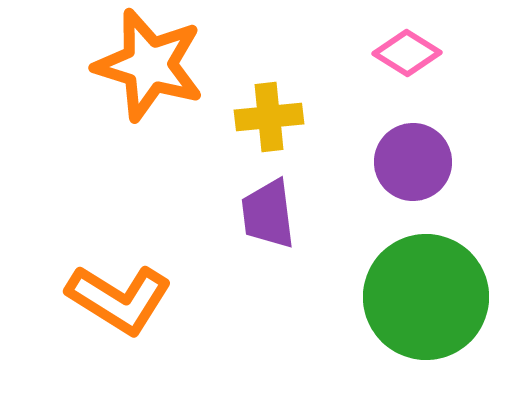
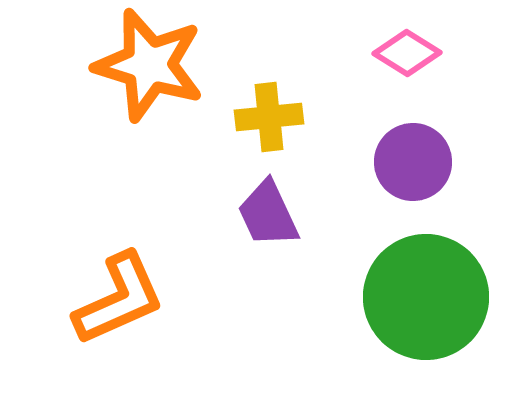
purple trapezoid: rotated 18 degrees counterclockwise
orange L-shape: rotated 56 degrees counterclockwise
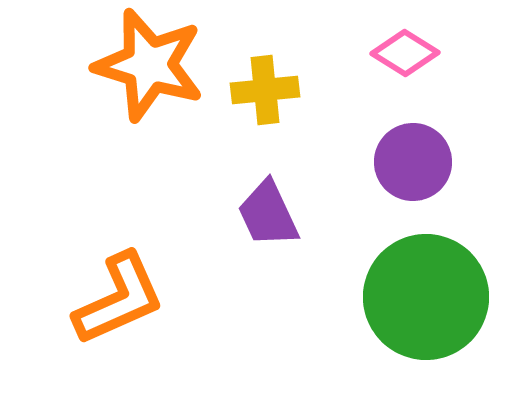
pink diamond: moved 2 px left
yellow cross: moved 4 px left, 27 px up
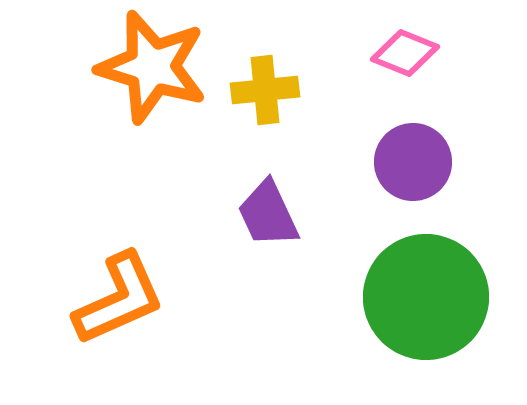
pink diamond: rotated 10 degrees counterclockwise
orange star: moved 3 px right, 2 px down
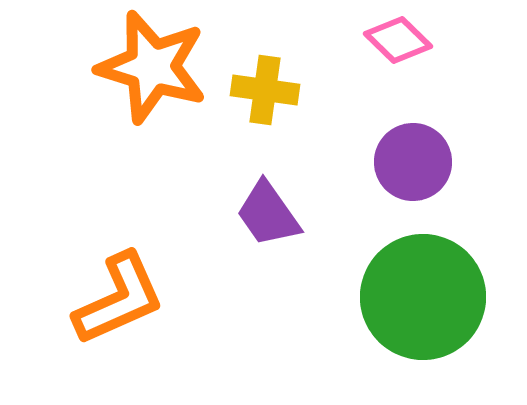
pink diamond: moved 7 px left, 13 px up; rotated 22 degrees clockwise
yellow cross: rotated 14 degrees clockwise
purple trapezoid: rotated 10 degrees counterclockwise
green circle: moved 3 px left
